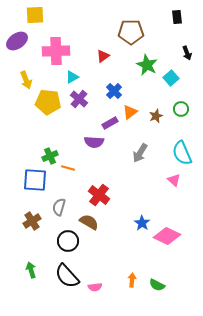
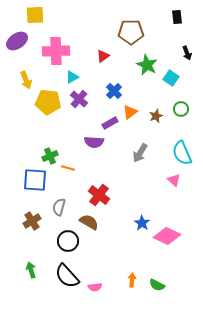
cyan square: rotated 14 degrees counterclockwise
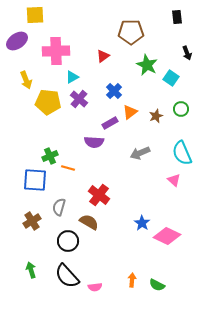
gray arrow: rotated 36 degrees clockwise
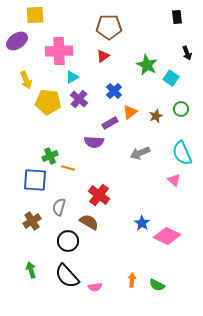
brown pentagon: moved 22 px left, 5 px up
pink cross: moved 3 px right
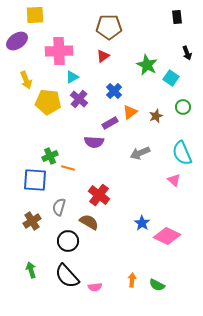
green circle: moved 2 px right, 2 px up
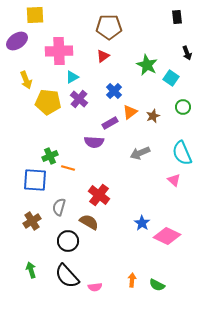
brown star: moved 3 px left
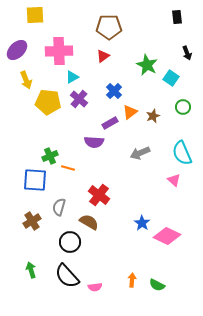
purple ellipse: moved 9 px down; rotated 10 degrees counterclockwise
black circle: moved 2 px right, 1 px down
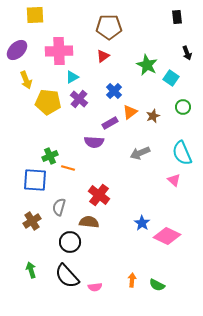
brown semicircle: rotated 24 degrees counterclockwise
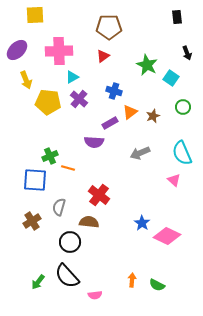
blue cross: rotated 28 degrees counterclockwise
green arrow: moved 7 px right, 12 px down; rotated 126 degrees counterclockwise
pink semicircle: moved 8 px down
